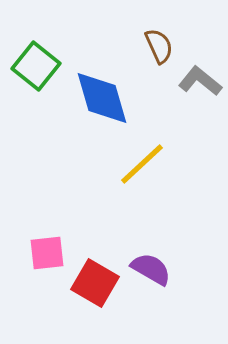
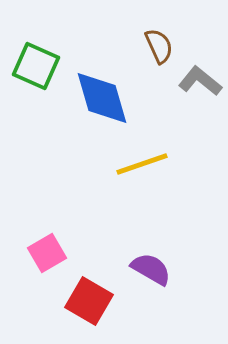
green square: rotated 15 degrees counterclockwise
yellow line: rotated 24 degrees clockwise
pink square: rotated 24 degrees counterclockwise
red square: moved 6 px left, 18 px down
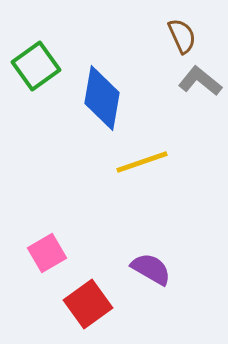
brown semicircle: moved 23 px right, 10 px up
green square: rotated 30 degrees clockwise
blue diamond: rotated 26 degrees clockwise
yellow line: moved 2 px up
red square: moved 1 px left, 3 px down; rotated 24 degrees clockwise
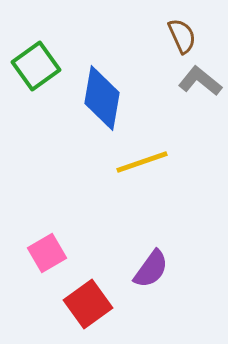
purple semicircle: rotated 96 degrees clockwise
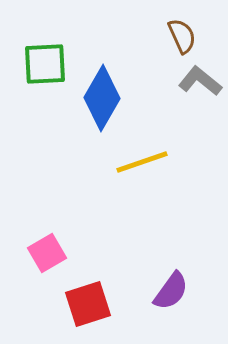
green square: moved 9 px right, 2 px up; rotated 33 degrees clockwise
blue diamond: rotated 20 degrees clockwise
purple semicircle: moved 20 px right, 22 px down
red square: rotated 18 degrees clockwise
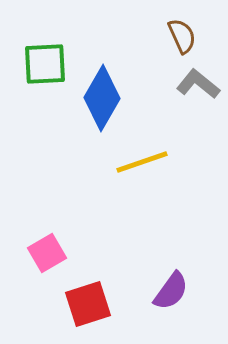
gray L-shape: moved 2 px left, 3 px down
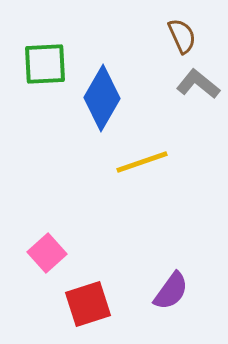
pink square: rotated 12 degrees counterclockwise
